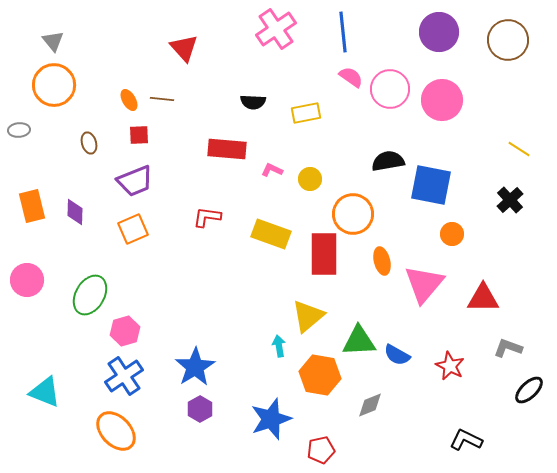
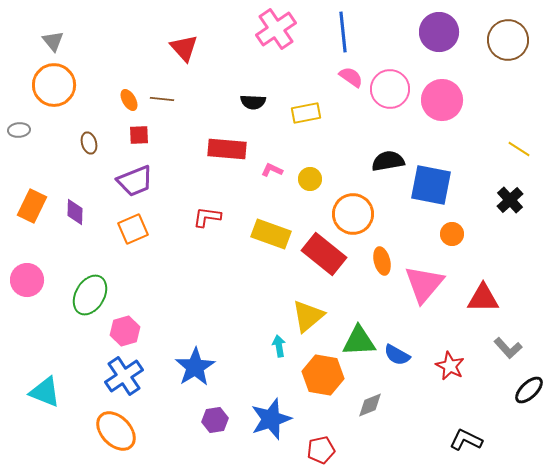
orange rectangle at (32, 206): rotated 40 degrees clockwise
red rectangle at (324, 254): rotated 51 degrees counterclockwise
gray L-shape at (508, 348): rotated 152 degrees counterclockwise
orange hexagon at (320, 375): moved 3 px right
purple hexagon at (200, 409): moved 15 px right, 11 px down; rotated 20 degrees clockwise
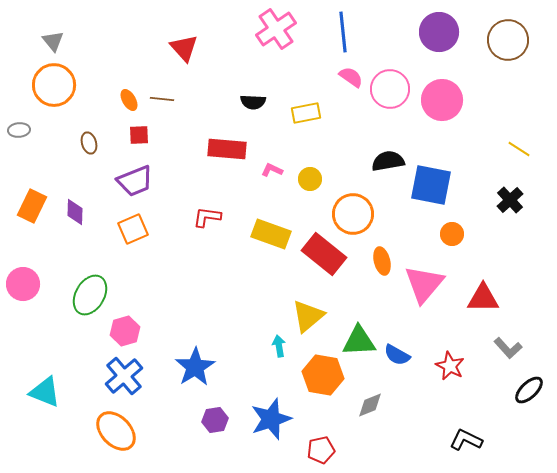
pink circle at (27, 280): moved 4 px left, 4 px down
blue cross at (124, 376): rotated 6 degrees counterclockwise
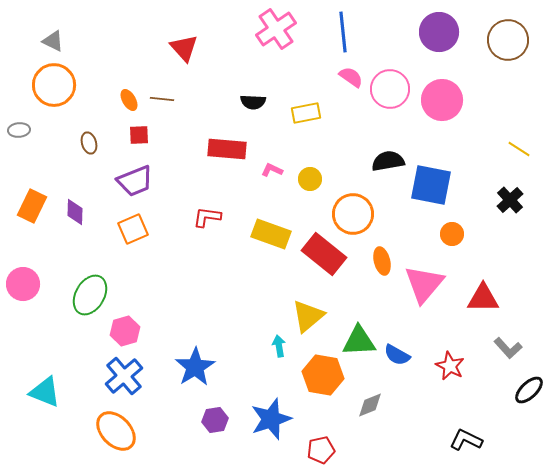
gray triangle at (53, 41): rotated 25 degrees counterclockwise
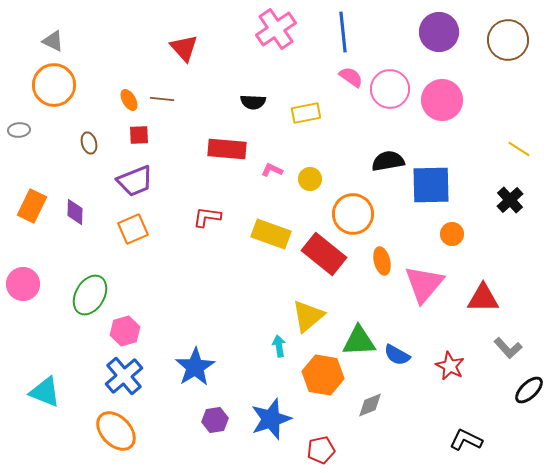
blue square at (431, 185): rotated 12 degrees counterclockwise
